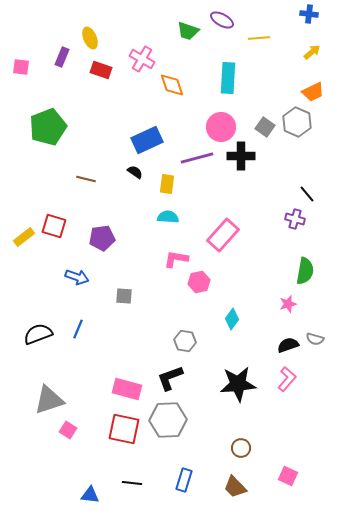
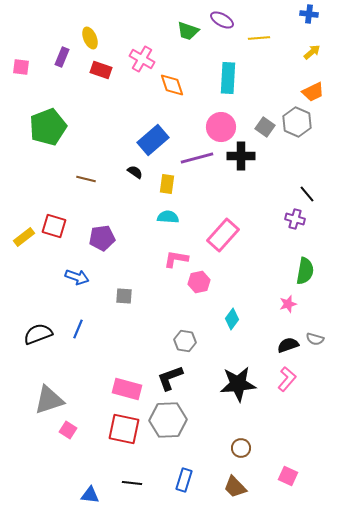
blue rectangle at (147, 140): moved 6 px right; rotated 16 degrees counterclockwise
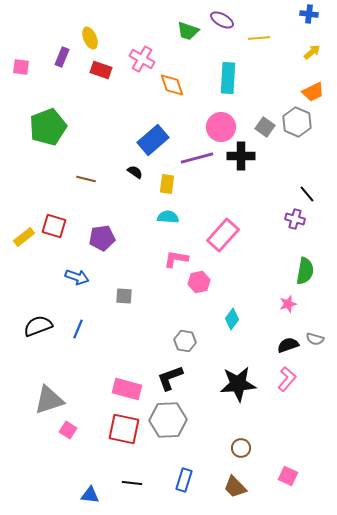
black semicircle at (38, 334): moved 8 px up
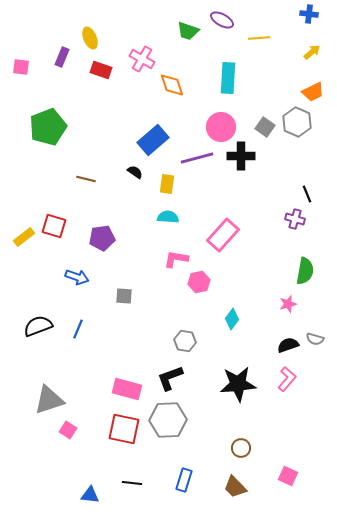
black line at (307, 194): rotated 18 degrees clockwise
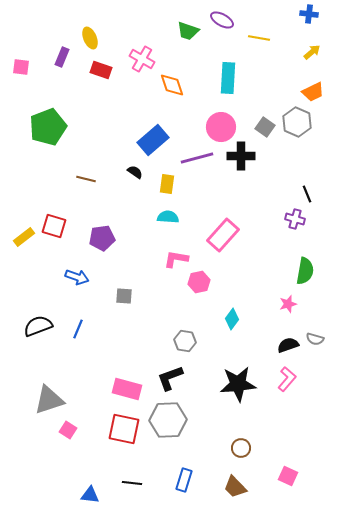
yellow line at (259, 38): rotated 15 degrees clockwise
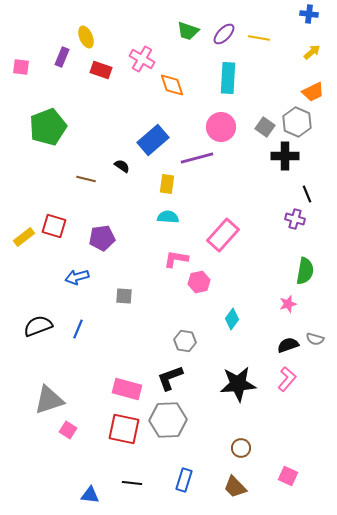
purple ellipse at (222, 20): moved 2 px right, 14 px down; rotated 75 degrees counterclockwise
yellow ellipse at (90, 38): moved 4 px left, 1 px up
black cross at (241, 156): moved 44 px right
black semicircle at (135, 172): moved 13 px left, 6 px up
blue arrow at (77, 277): rotated 145 degrees clockwise
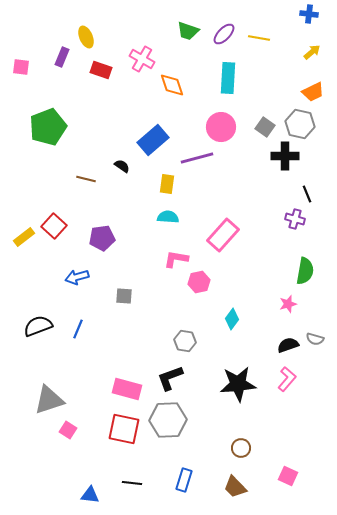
gray hexagon at (297, 122): moved 3 px right, 2 px down; rotated 12 degrees counterclockwise
red square at (54, 226): rotated 25 degrees clockwise
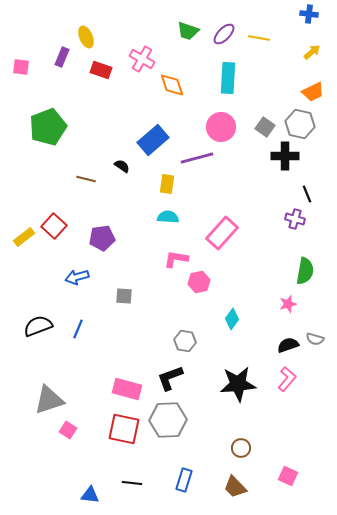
pink rectangle at (223, 235): moved 1 px left, 2 px up
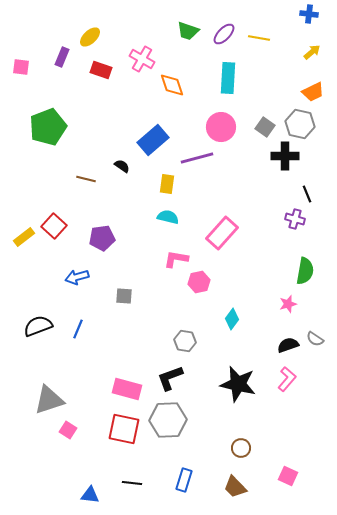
yellow ellipse at (86, 37): moved 4 px right; rotated 70 degrees clockwise
cyan semicircle at (168, 217): rotated 10 degrees clockwise
gray semicircle at (315, 339): rotated 18 degrees clockwise
black star at (238, 384): rotated 18 degrees clockwise
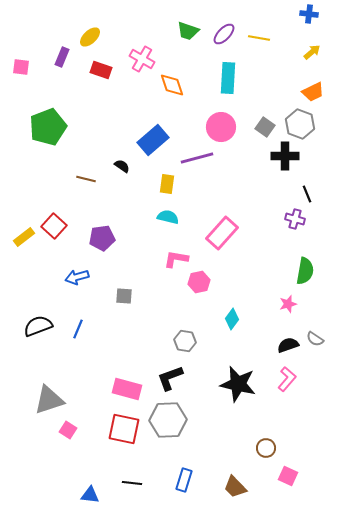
gray hexagon at (300, 124): rotated 8 degrees clockwise
brown circle at (241, 448): moved 25 px right
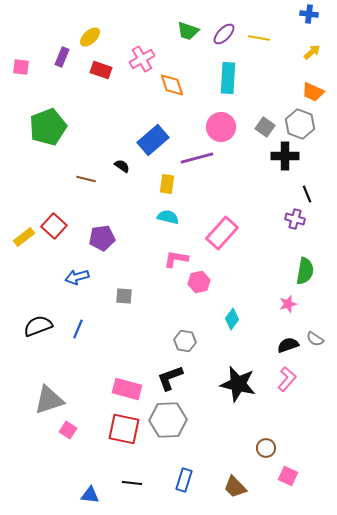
pink cross at (142, 59): rotated 30 degrees clockwise
orange trapezoid at (313, 92): rotated 50 degrees clockwise
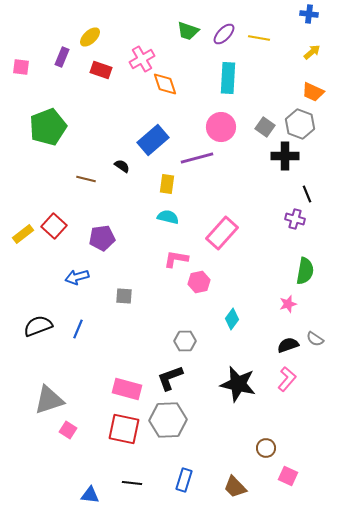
orange diamond at (172, 85): moved 7 px left, 1 px up
yellow rectangle at (24, 237): moved 1 px left, 3 px up
gray hexagon at (185, 341): rotated 10 degrees counterclockwise
